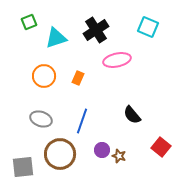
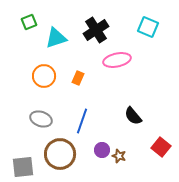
black semicircle: moved 1 px right, 1 px down
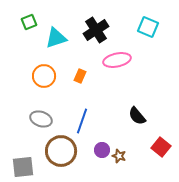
orange rectangle: moved 2 px right, 2 px up
black semicircle: moved 4 px right
brown circle: moved 1 px right, 3 px up
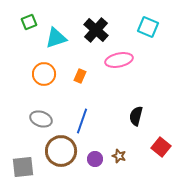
black cross: rotated 15 degrees counterclockwise
pink ellipse: moved 2 px right
orange circle: moved 2 px up
black semicircle: moved 1 px left; rotated 54 degrees clockwise
purple circle: moved 7 px left, 9 px down
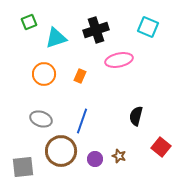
black cross: rotated 30 degrees clockwise
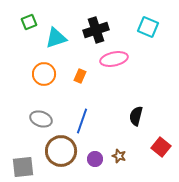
pink ellipse: moved 5 px left, 1 px up
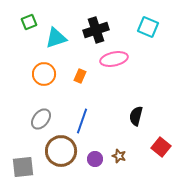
gray ellipse: rotated 70 degrees counterclockwise
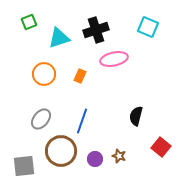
cyan triangle: moved 3 px right
gray square: moved 1 px right, 1 px up
